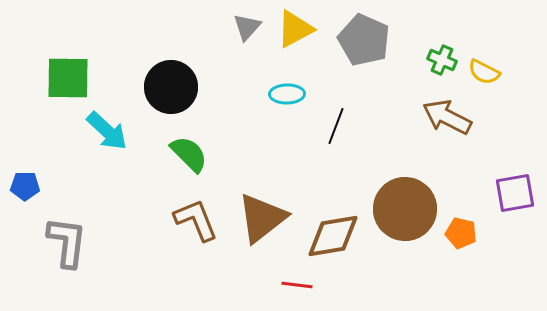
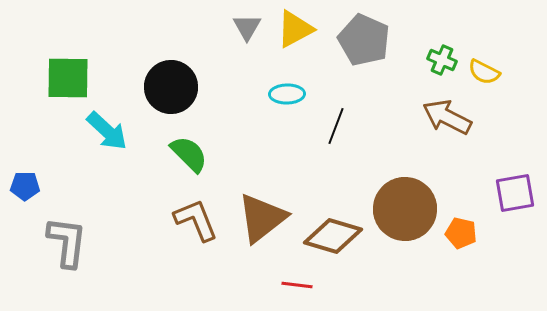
gray triangle: rotated 12 degrees counterclockwise
brown diamond: rotated 26 degrees clockwise
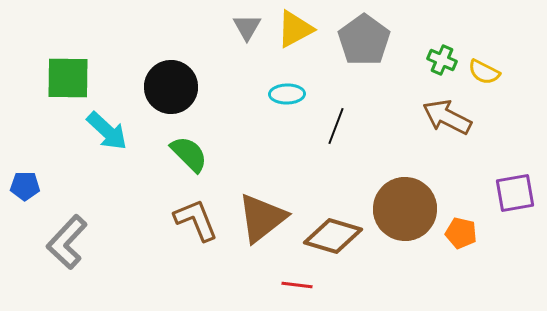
gray pentagon: rotated 12 degrees clockwise
gray L-shape: rotated 144 degrees counterclockwise
